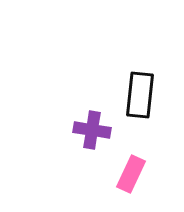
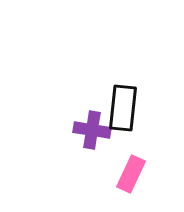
black rectangle: moved 17 px left, 13 px down
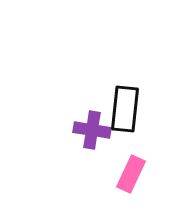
black rectangle: moved 2 px right, 1 px down
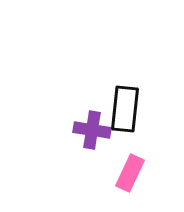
pink rectangle: moved 1 px left, 1 px up
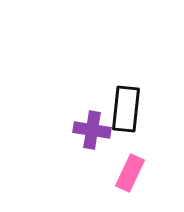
black rectangle: moved 1 px right
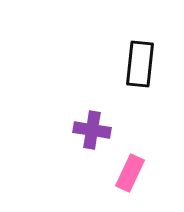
black rectangle: moved 14 px right, 45 px up
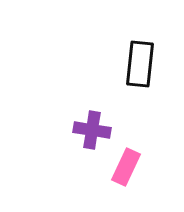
pink rectangle: moved 4 px left, 6 px up
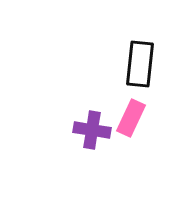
pink rectangle: moved 5 px right, 49 px up
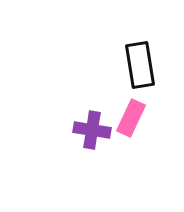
black rectangle: moved 1 px down; rotated 15 degrees counterclockwise
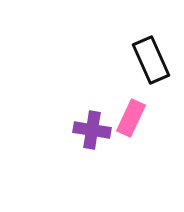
black rectangle: moved 11 px right, 5 px up; rotated 15 degrees counterclockwise
